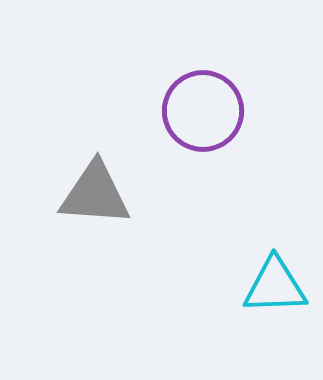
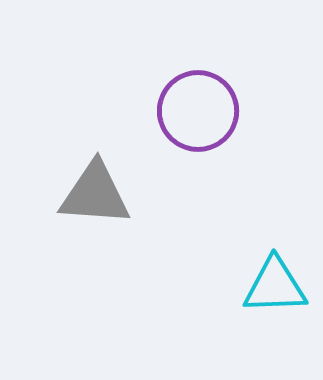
purple circle: moved 5 px left
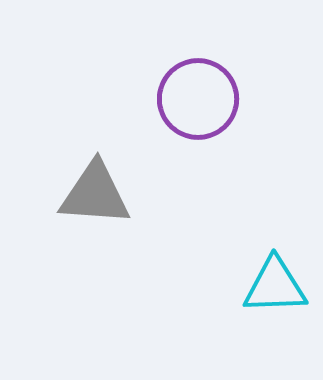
purple circle: moved 12 px up
